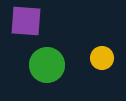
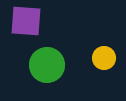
yellow circle: moved 2 px right
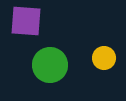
green circle: moved 3 px right
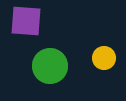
green circle: moved 1 px down
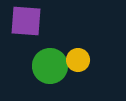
yellow circle: moved 26 px left, 2 px down
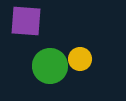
yellow circle: moved 2 px right, 1 px up
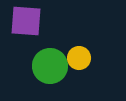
yellow circle: moved 1 px left, 1 px up
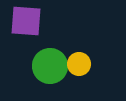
yellow circle: moved 6 px down
